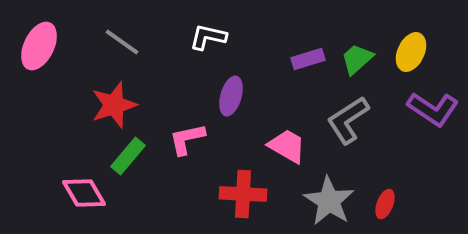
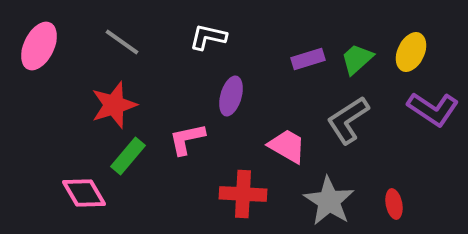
red ellipse: moved 9 px right; rotated 32 degrees counterclockwise
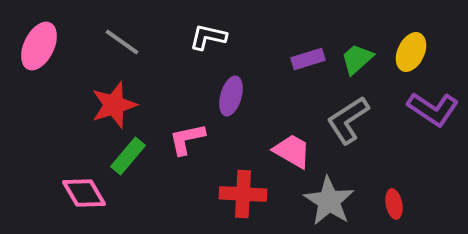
pink trapezoid: moved 5 px right, 5 px down
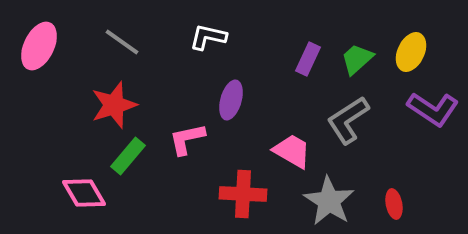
purple rectangle: rotated 48 degrees counterclockwise
purple ellipse: moved 4 px down
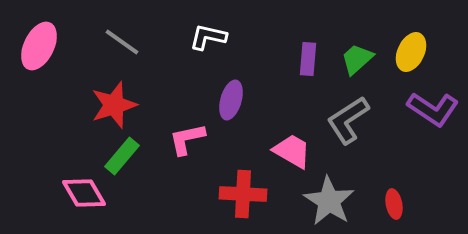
purple rectangle: rotated 20 degrees counterclockwise
green rectangle: moved 6 px left
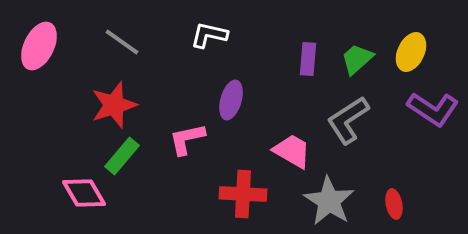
white L-shape: moved 1 px right, 2 px up
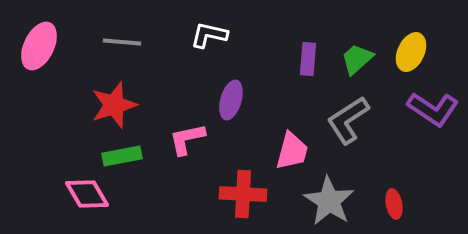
gray line: rotated 30 degrees counterclockwise
pink trapezoid: rotated 75 degrees clockwise
green rectangle: rotated 39 degrees clockwise
pink diamond: moved 3 px right, 1 px down
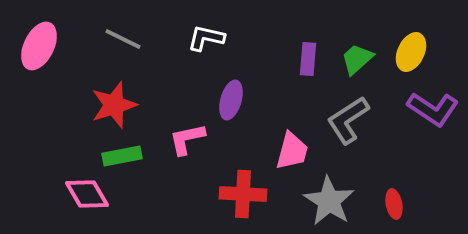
white L-shape: moved 3 px left, 3 px down
gray line: moved 1 px right, 3 px up; rotated 21 degrees clockwise
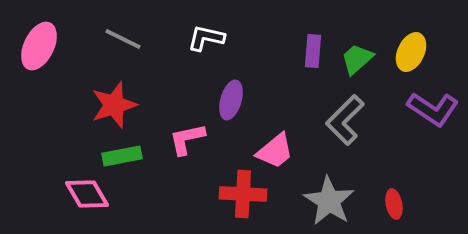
purple rectangle: moved 5 px right, 8 px up
gray L-shape: moved 3 px left; rotated 12 degrees counterclockwise
pink trapezoid: moved 17 px left; rotated 36 degrees clockwise
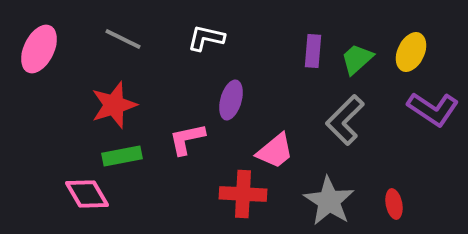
pink ellipse: moved 3 px down
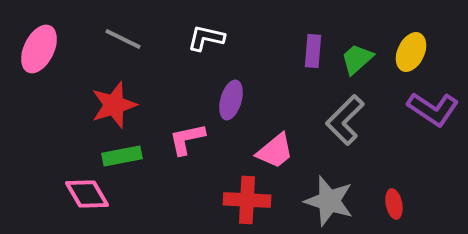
red cross: moved 4 px right, 6 px down
gray star: rotated 15 degrees counterclockwise
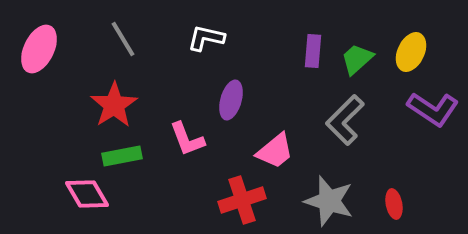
gray line: rotated 33 degrees clockwise
red star: rotated 15 degrees counterclockwise
pink L-shape: rotated 99 degrees counterclockwise
red cross: moved 5 px left; rotated 21 degrees counterclockwise
